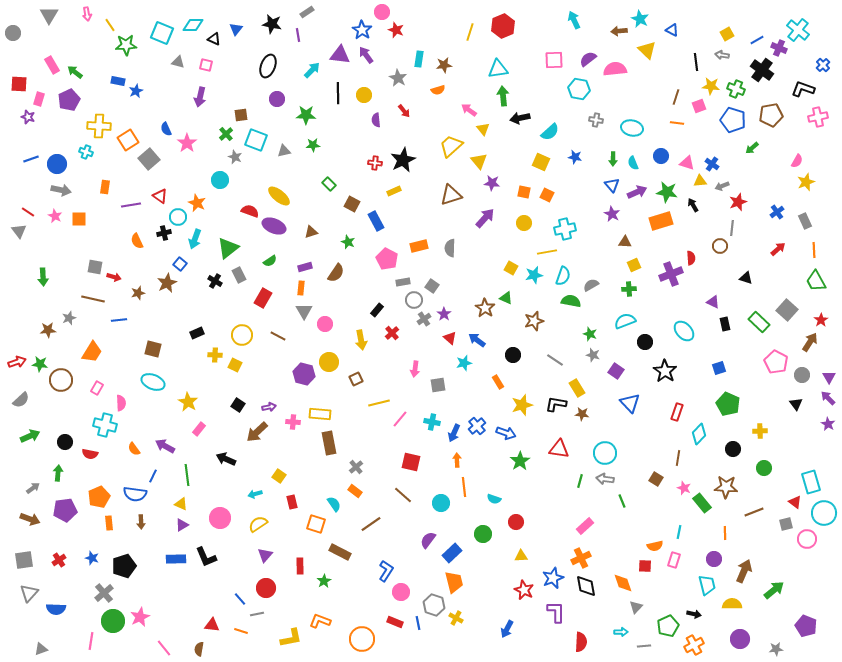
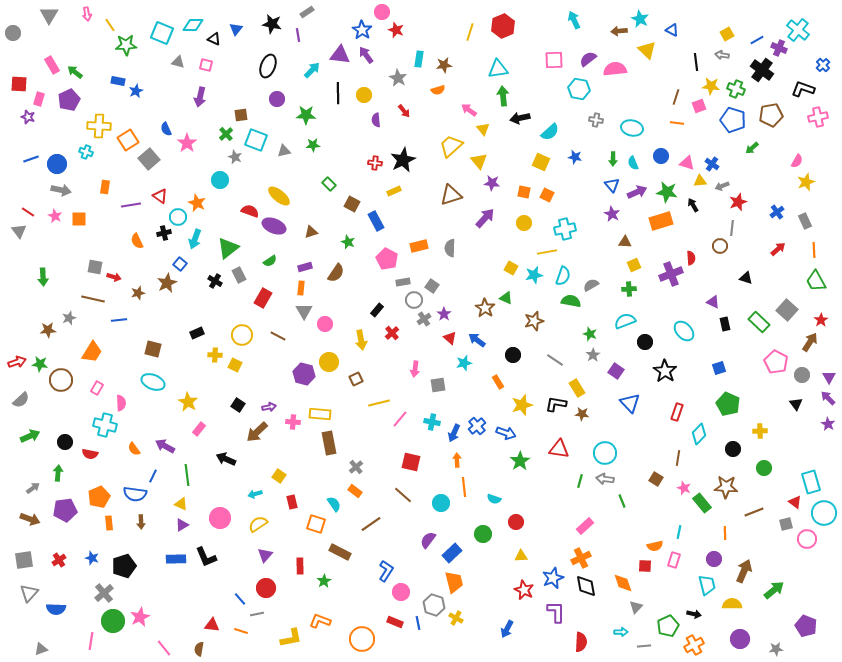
gray star at (593, 355): rotated 24 degrees clockwise
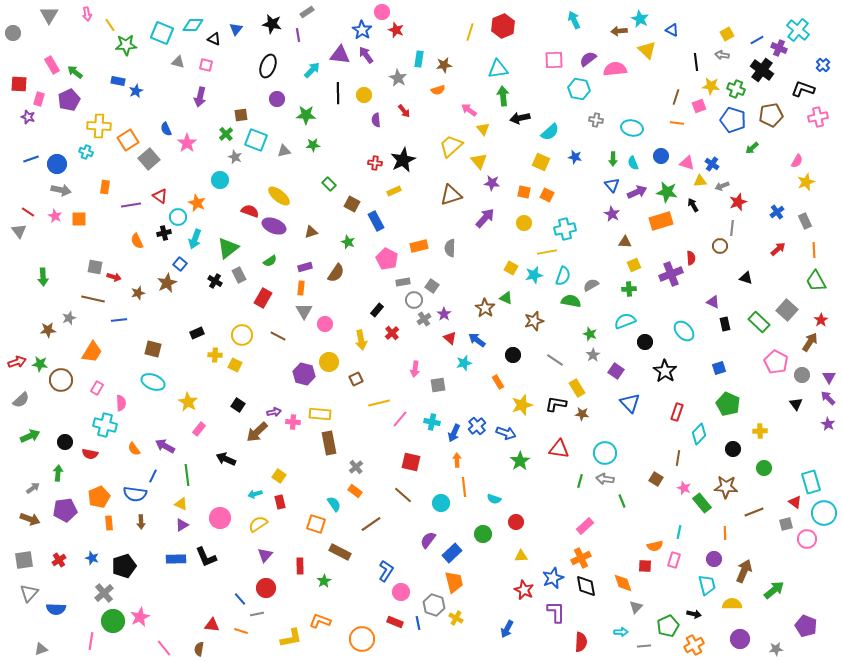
purple arrow at (269, 407): moved 5 px right, 5 px down
red rectangle at (292, 502): moved 12 px left
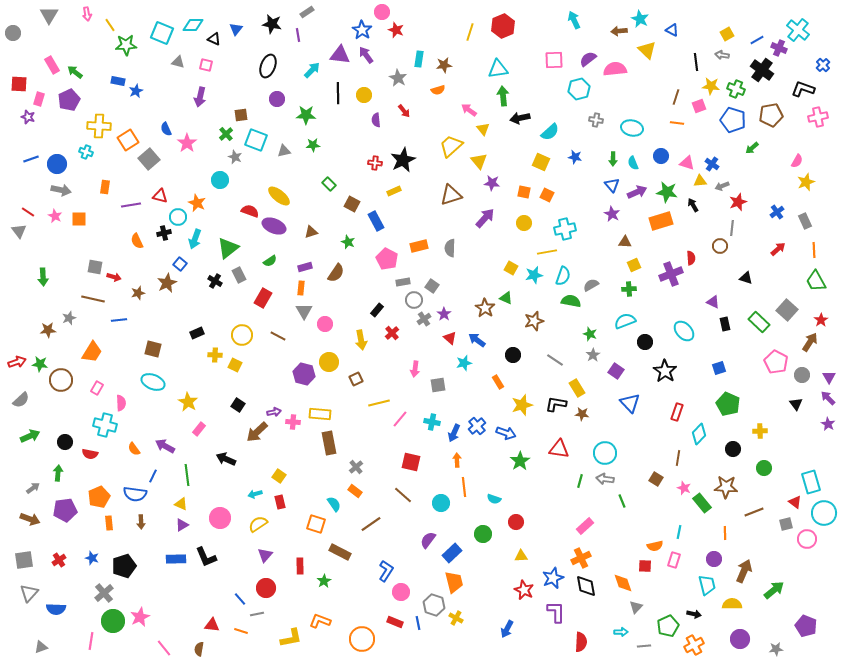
cyan hexagon at (579, 89): rotated 25 degrees counterclockwise
red triangle at (160, 196): rotated 21 degrees counterclockwise
gray triangle at (41, 649): moved 2 px up
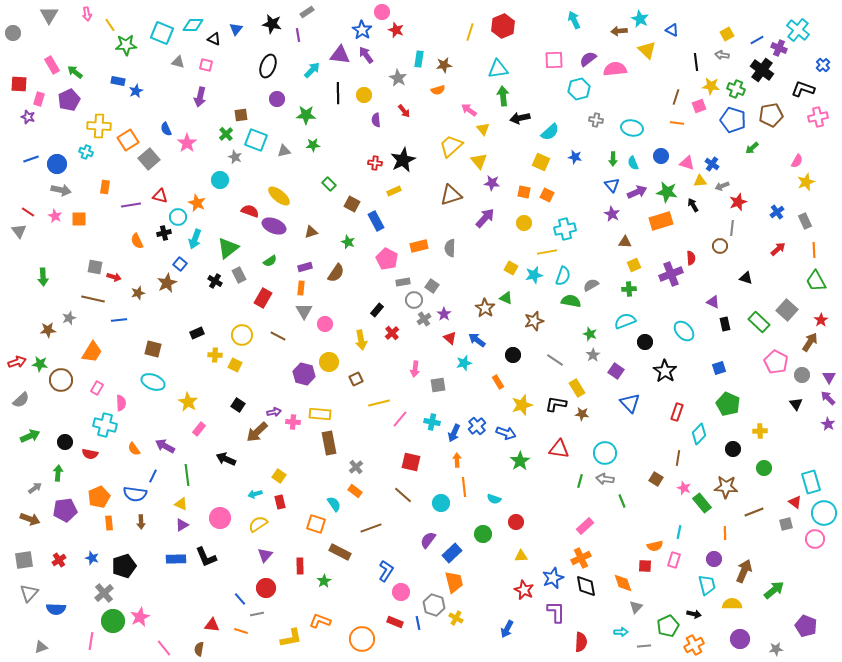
gray arrow at (33, 488): moved 2 px right
brown line at (371, 524): moved 4 px down; rotated 15 degrees clockwise
pink circle at (807, 539): moved 8 px right
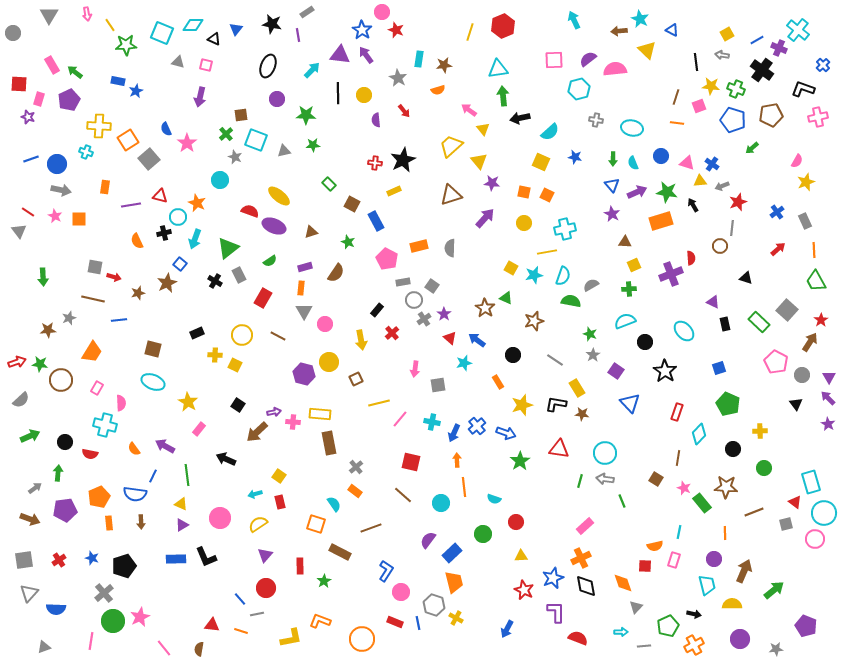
red semicircle at (581, 642): moved 3 px left, 4 px up; rotated 72 degrees counterclockwise
gray triangle at (41, 647): moved 3 px right
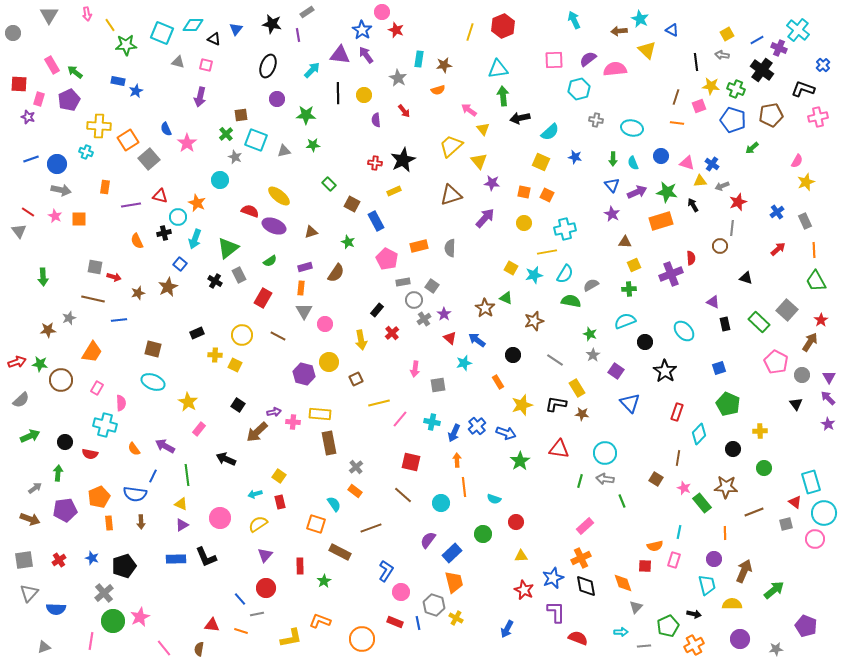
cyan semicircle at (563, 276): moved 2 px right, 2 px up; rotated 12 degrees clockwise
brown star at (167, 283): moved 1 px right, 4 px down
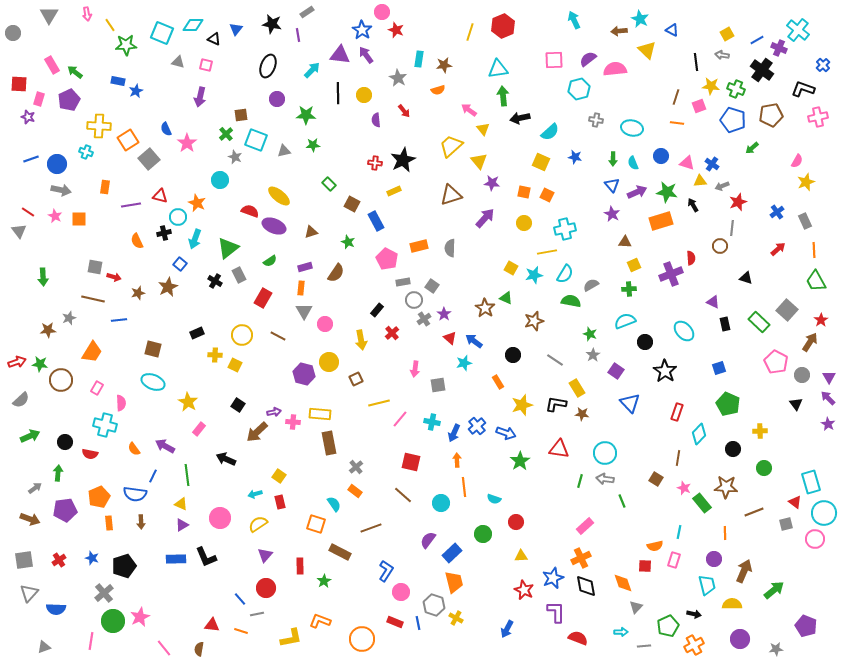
blue arrow at (477, 340): moved 3 px left, 1 px down
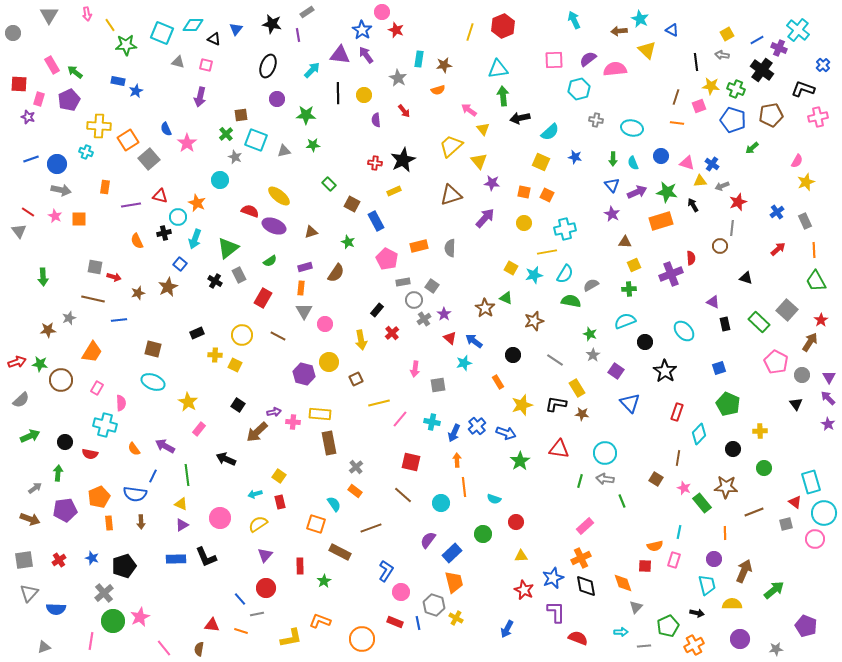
black arrow at (694, 614): moved 3 px right, 1 px up
